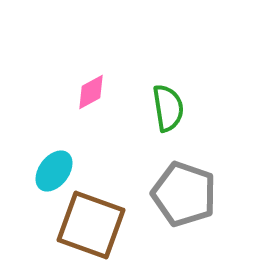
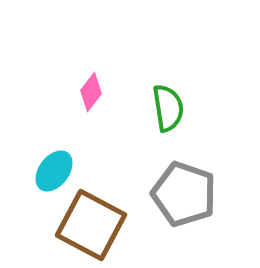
pink diamond: rotated 24 degrees counterclockwise
brown square: rotated 8 degrees clockwise
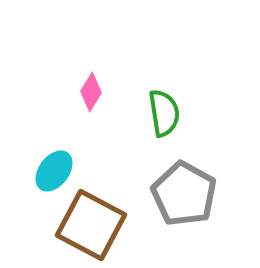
pink diamond: rotated 6 degrees counterclockwise
green semicircle: moved 4 px left, 5 px down
gray pentagon: rotated 10 degrees clockwise
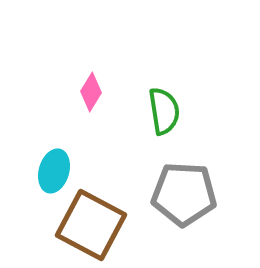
green semicircle: moved 2 px up
cyan ellipse: rotated 21 degrees counterclockwise
gray pentagon: rotated 26 degrees counterclockwise
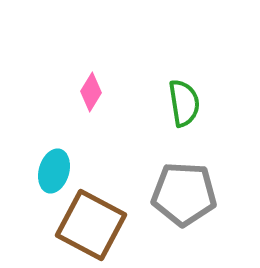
green semicircle: moved 20 px right, 8 px up
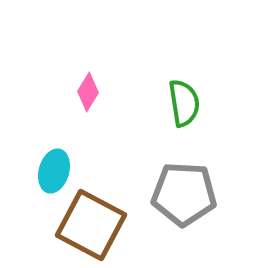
pink diamond: moved 3 px left
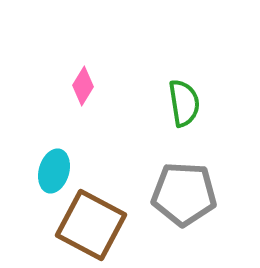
pink diamond: moved 5 px left, 6 px up
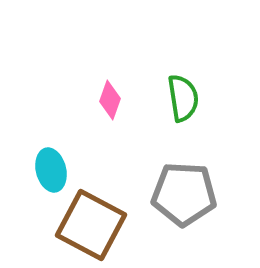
pink diamond: moved 27 px right, 14 px down; rotated 12 degrees counterclockwise
green semicircle: moved 1 px left, 5 px up
cyan ellipse: moved 3 px left, 1 px up; rotated 30 degrees counterclockwise
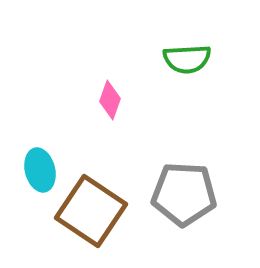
green semicircle: moved 4 px right, 39 px up; rotated 96 degrees clockwise
cyan ellipse: moved 11 px left
brown square: moved 14 px up; rotated 6 degrees clockwise
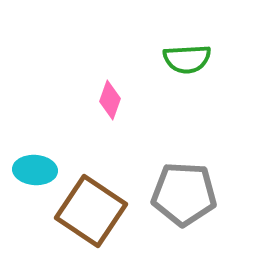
cyan ellipse: moved 5 px left; rotated 72 degrees counterclockwise
